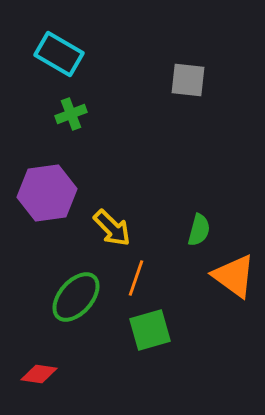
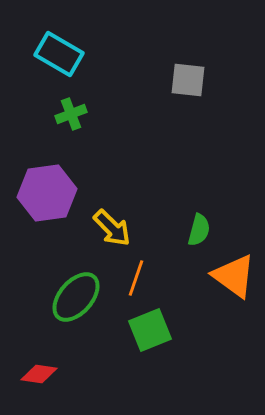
green square: rotated 6 degrees counterclockwise
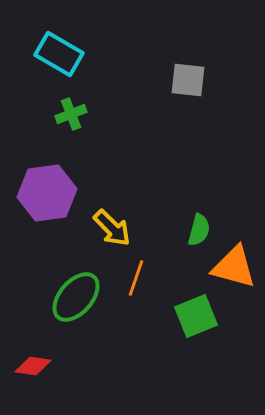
orange triangle: moved 9 px up; rotated 21 degrees counterclockwise
green square: moved 46 px right, 14 px up
red diamond: moved 6 px left, 8 px up
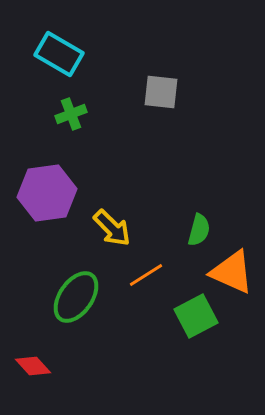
gray square: moved 27 px left, 12 px down
orange triangle: moved 2 px left, 5 px down; rotated 9 degrees clockwise
orange line: moved 10 px right, 3 px up; rotated 39 degrees clockwise
green ellipse: rotated 6 degrees counterclockwise
green square: rotated 6 degrees counterclockwise
red diamond: rotated 39 degrees clockwise
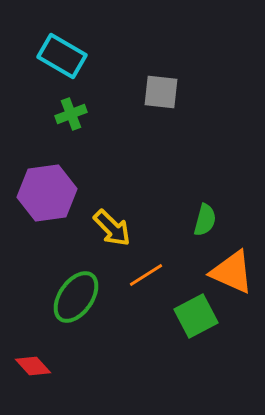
cyan rectangle: moved 3 px right, 2 px down
green semicircle: moved 6 px right, 10 px up
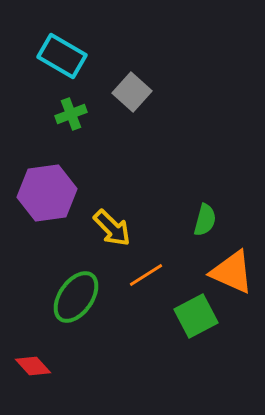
gray square: moved 29 px left; rotated 36 degrees clockwise
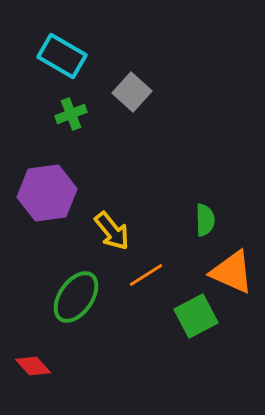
green semicircle: rotated 16 degrees counterclockwise
yellow arrow: moved 3 px down; rotated 6 degrees clockwise
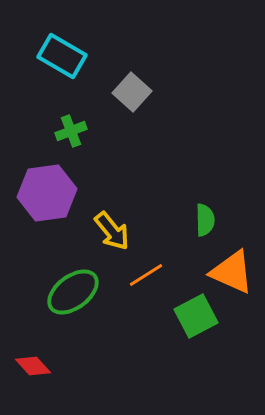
green cross: moved 17 px down
green ellipse: moved 3 px left, 5 px up; rotated 18 degrees clockwise
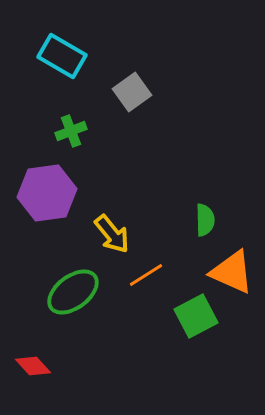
gray square: rotated 12 degrees clockwise
yellow arrow: moved 3 px down
